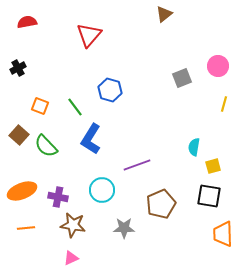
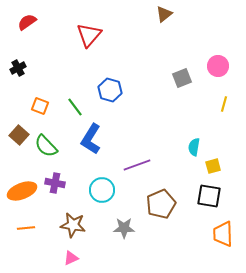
red semicircle: rotated 24 degrees counterclockwise
purple cross: moved 3 px left, 14 px up
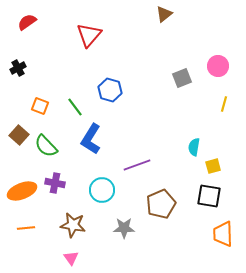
pink triangle: rotated 42 degrees counterclockwise
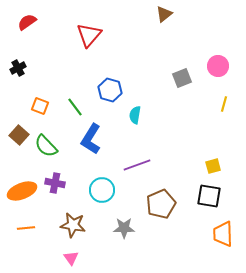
cyan semicircle: moved 59 px left, 32 px up
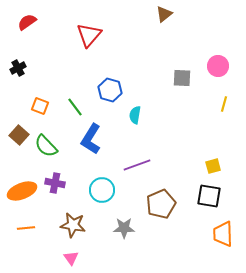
gray square: rotated 24 degrees clockwise
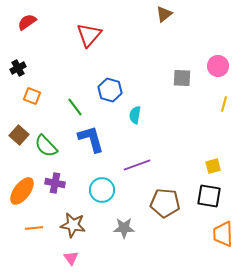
orange square: moved 8 px left, 10 px up
blue L-shape: rotated 132 degrees clockwise
orange ellipse: rotated 32 degrees counterclockwise
brown pentagon: moved 4 px right, 1 px up; rotated 28 degrees clockwise
orange line: moved 8 px right
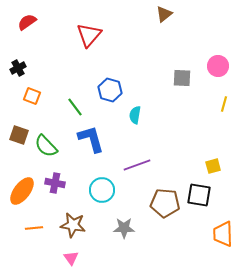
brown square: rotated 24 degrees counterclockwise
black square: moved 10 px left, 1 px up
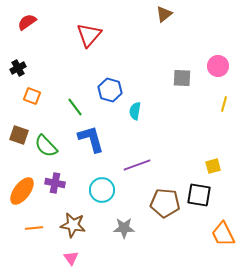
cyan semicircle: moved 4 px up
orange trapezoid: rotated 24 degrees counterclockwise
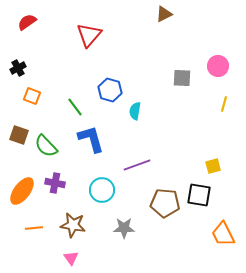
brown triangle: rotated 12 degrees clockwise
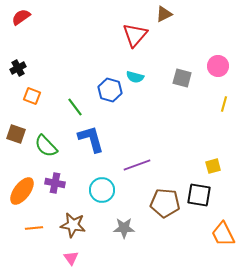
red semicircle: moved 6 px left, 5 px up
red triangle: moved 46 px right
gray square: rotated 12 degrees clockwise
cyan semicircle: moved 34 px up; rotated 84 degrees counterclockwise
brown square: moved 3 px left, 1 px up
